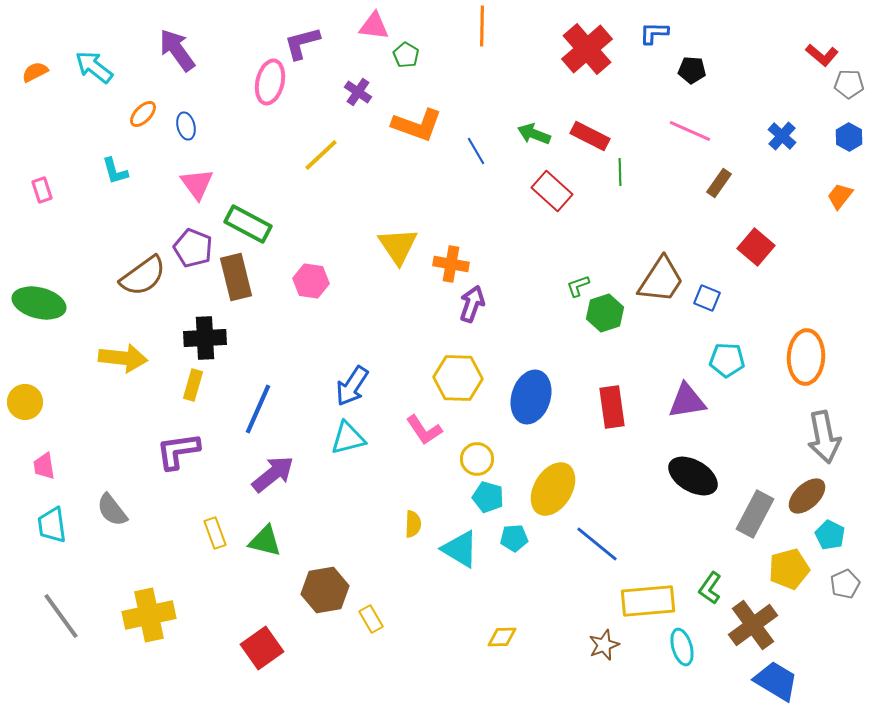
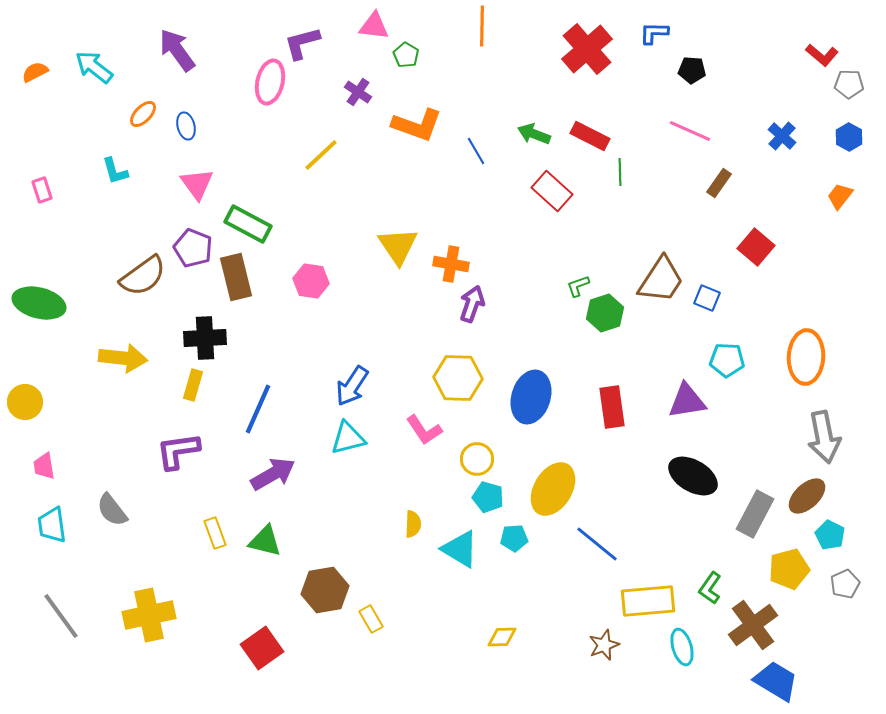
purple arrow at (273, 474): rotated 9 degrees clockwise
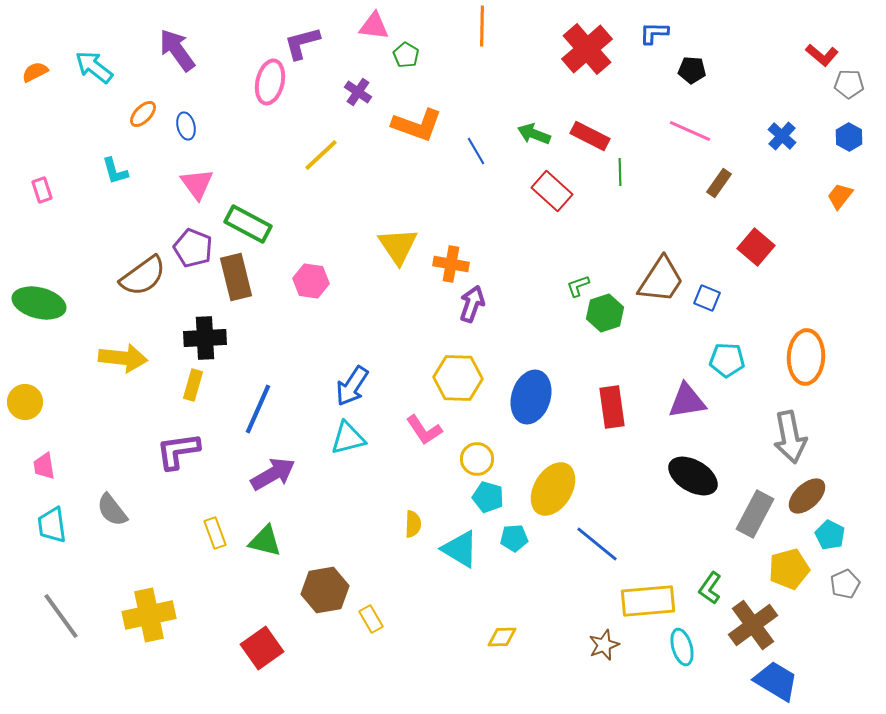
gray arrow at (824, 437): moved 34 px left
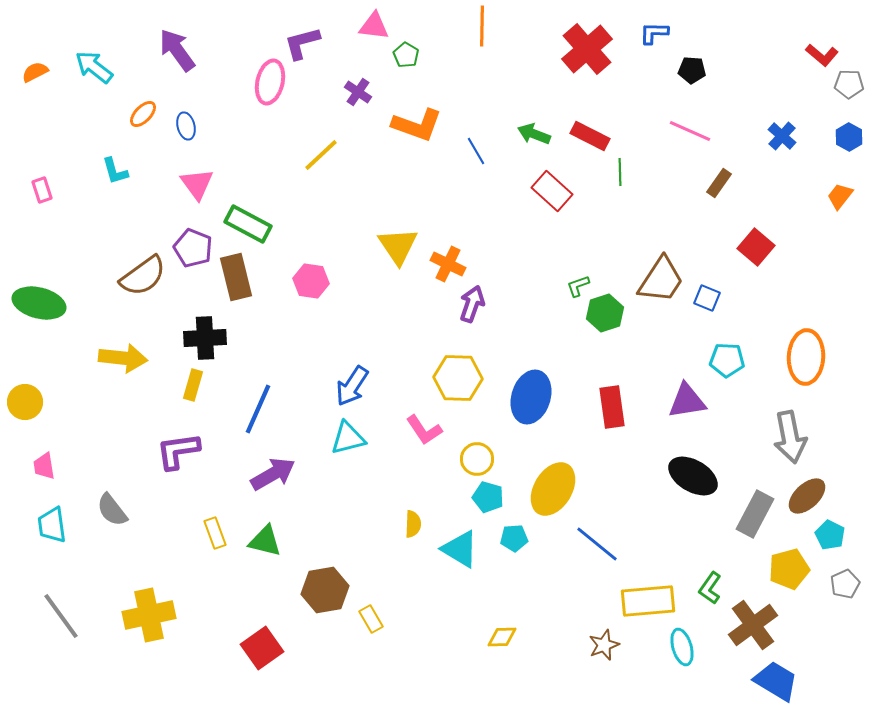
orange cross at (451, 264): moved 3 px left; rotated 16 degrees clockwise
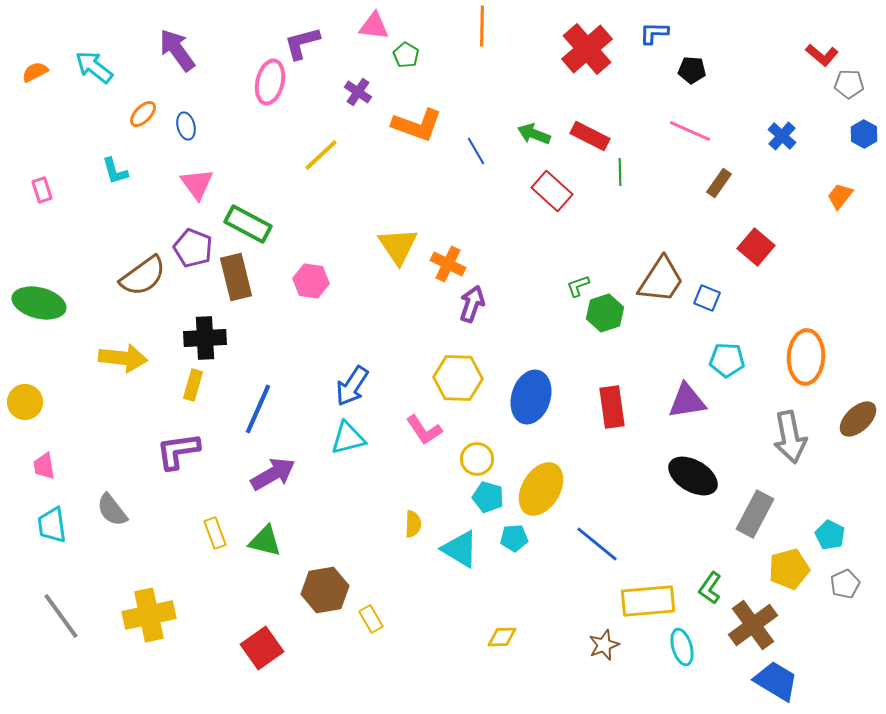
blue hexagon at (849, 137): moved 15 px right, 3 px up
yellow ellipse at (553, 489): moved 12 px left
brown ellipse at (807, 496): moved 51 px right, 77 px up
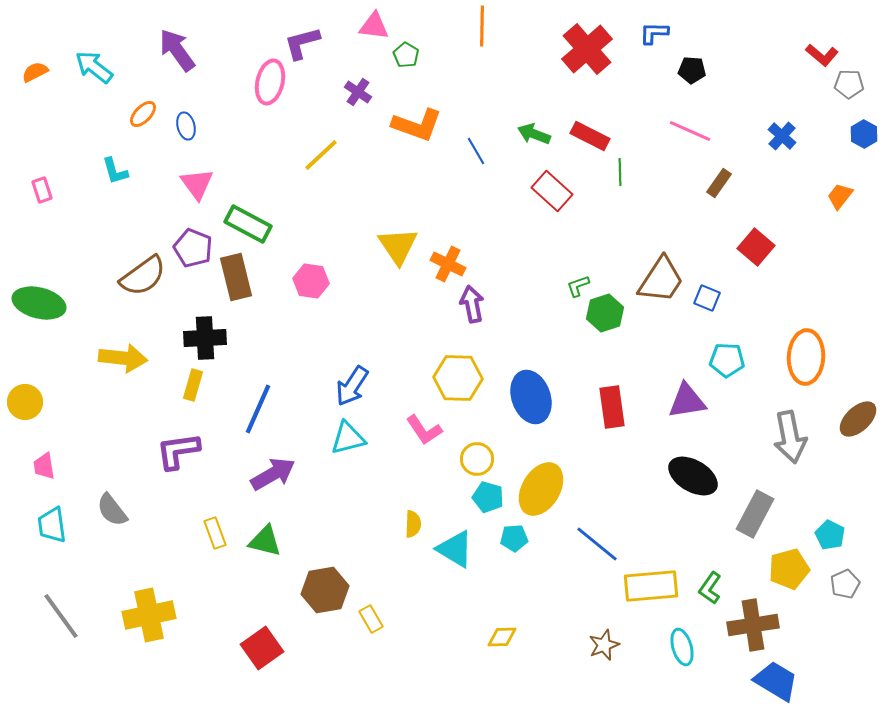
purple arrow at (472, 304): rotated 30 degrees counterclockwise
blue ellipse at (531, 397): rotated 36 degrees counterclockwise
cyan triangle at (460, 549): moved 5 px left
yellow rectangle at (648, 601): moved 3 px right, 15 px up
brown cross at (753, 625): rotated 27 degrees clockwise
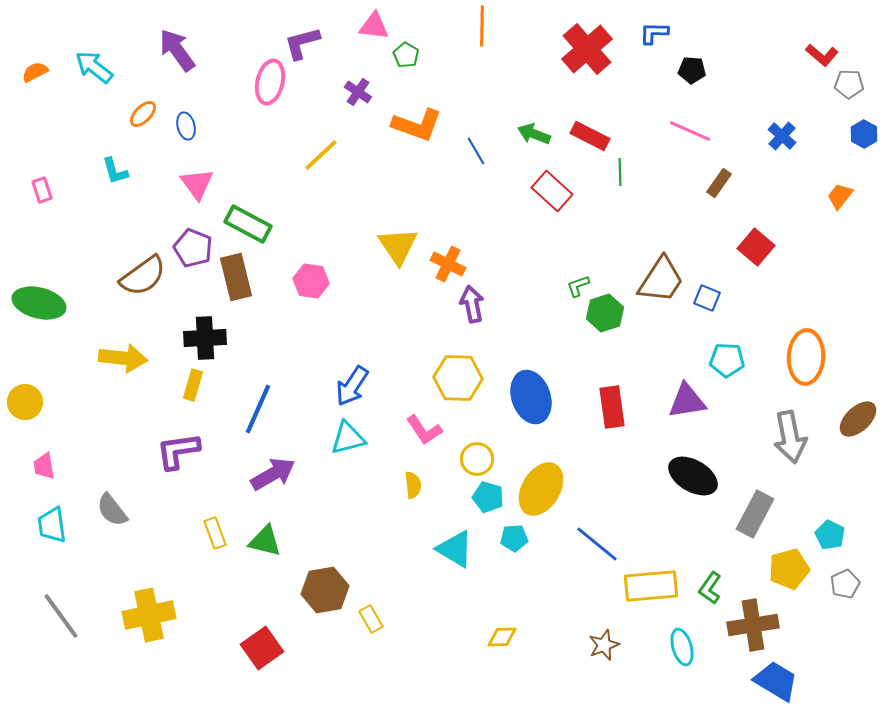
yellow semicircle at (413, 524): moved 39 px up; rotated 8 degrees counterclockwise
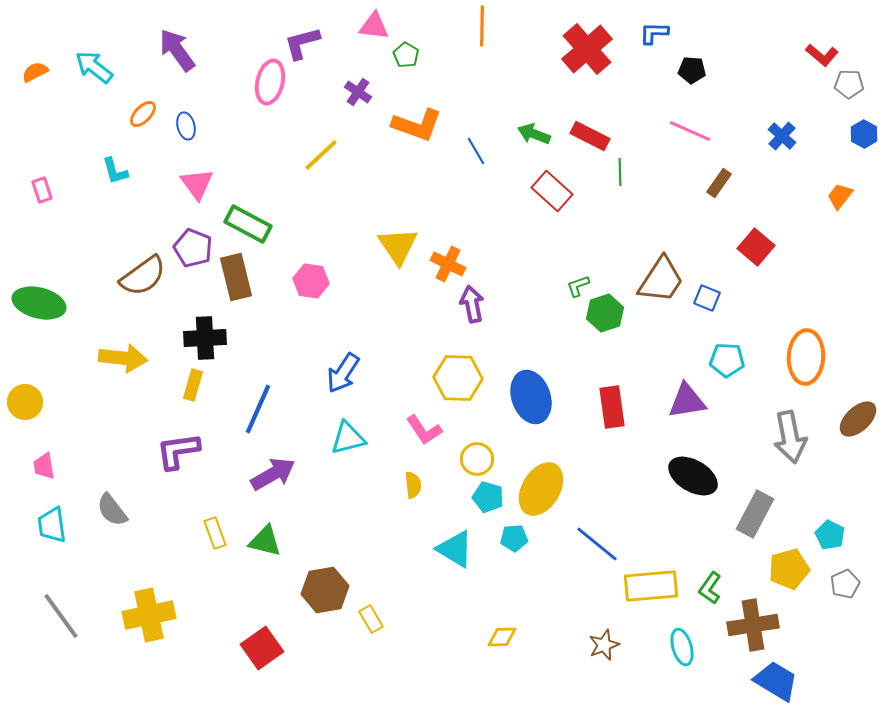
blue arrow at (352, 386): moved 9 px left, 13 px up
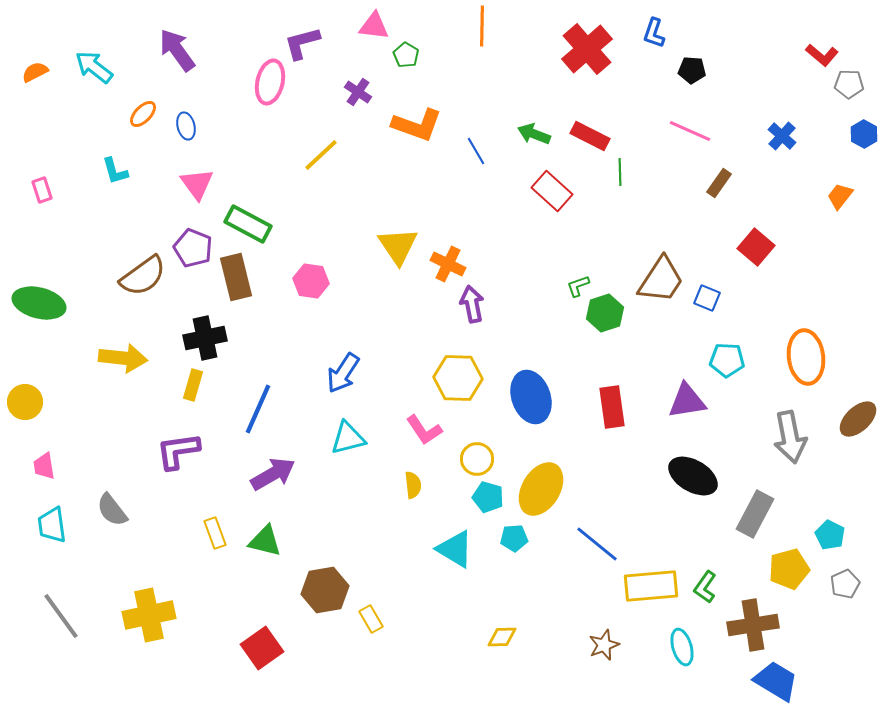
blue L-shape at (654, 33): rotated 72 degrees counterclockwise
black cross at (205, 338): rotated 9 degrees counterclockwise
orange ellipse at (806, 357): rotated 10 degrees counterclockwise
green L-shape at (710, 588): moved 5 px left, 1 px up
